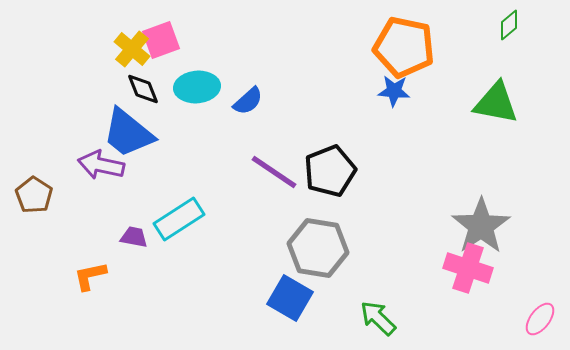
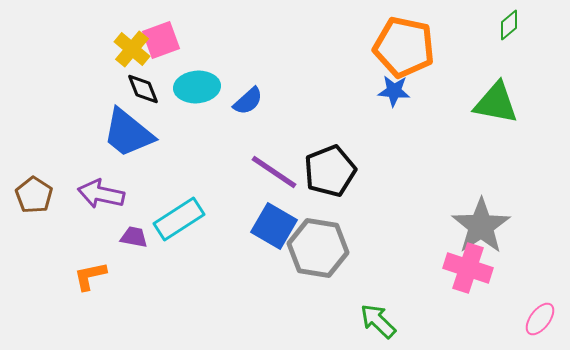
purple arrow: moved 29 px down
blue square: moved 16 px left, 72 px up
green arrow: moved 3 px down
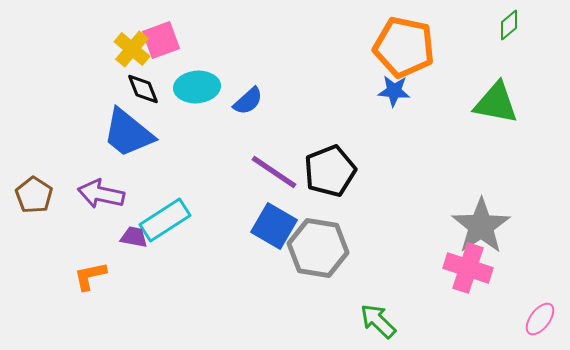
cyan rectangle: moved 14 px left, 1 px down
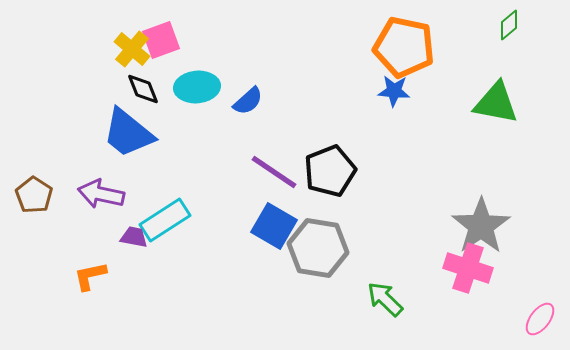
green arrow: moved 7 px right, 22 px up
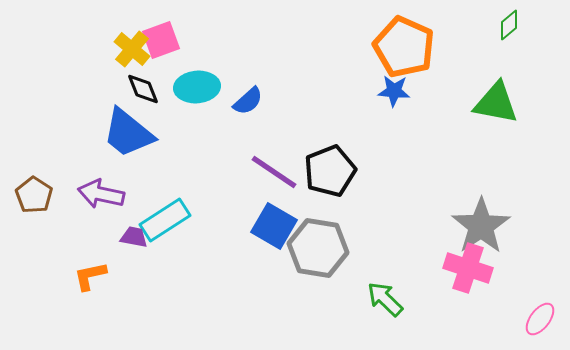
orange pentagon: rotated 12 degrees clockwise
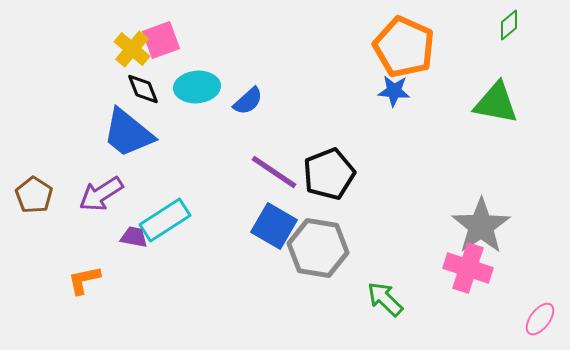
black pentagon: moved 1 px left, 3 px down
purple arrow: rotated 45 degrees counterclockwise
orange L-shape: moved 6 px left, 4 px down
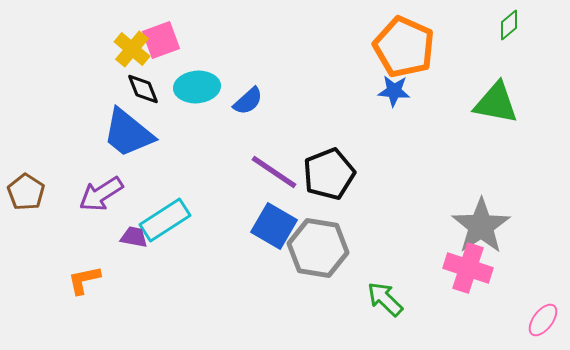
brown pentagon: moved 8 px left, 3 px up
pink ellipse: moved 3 px right, 1 px down
